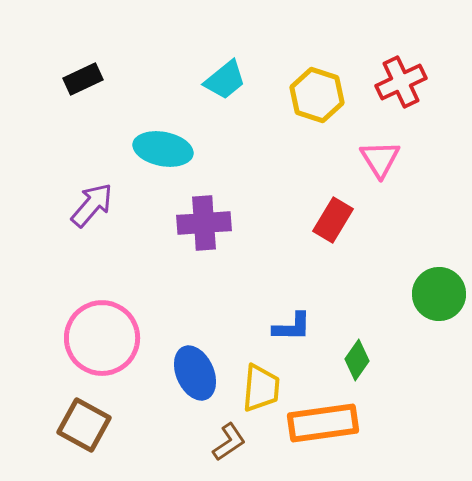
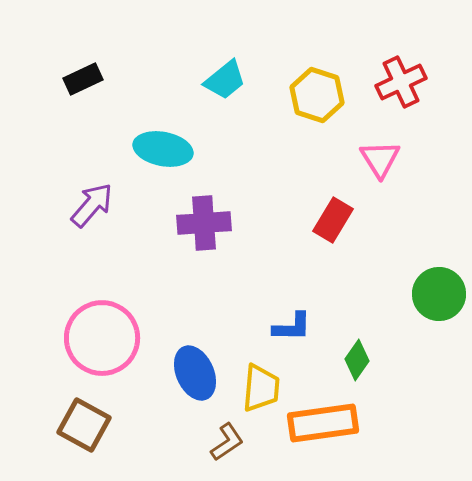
brown L-shape: moved 2 px left
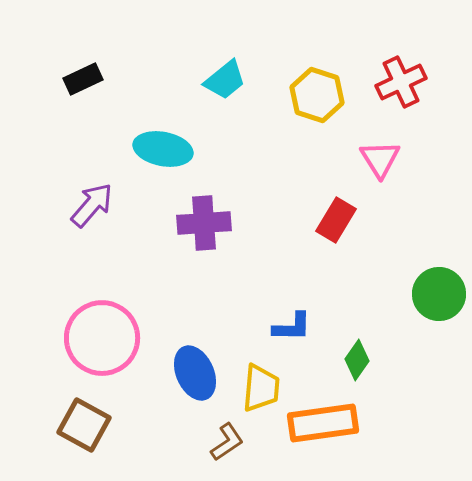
red rectangle: moved 3 px right
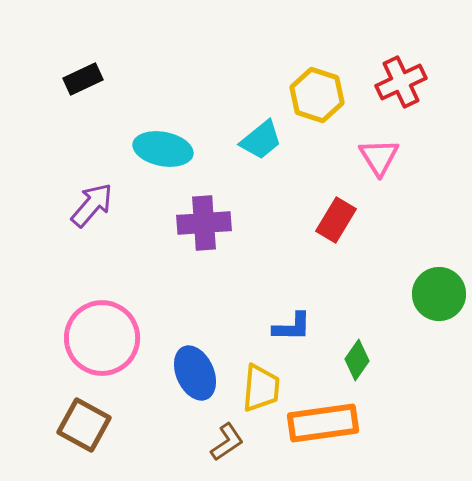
cyan trapezoid: moved 36 px right, 60 px down
pink triangle: moved 1 px left, 2 px up
